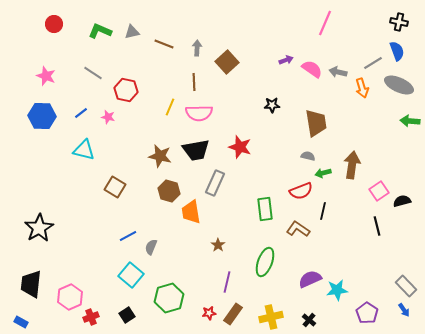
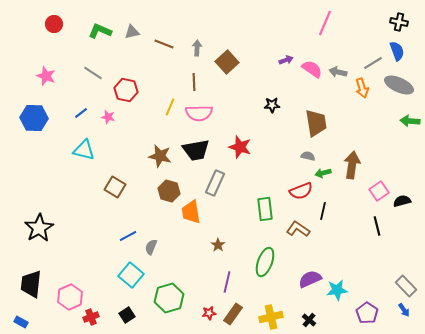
blue hexagon at (42, 116): moved 8 px left, 2 px down
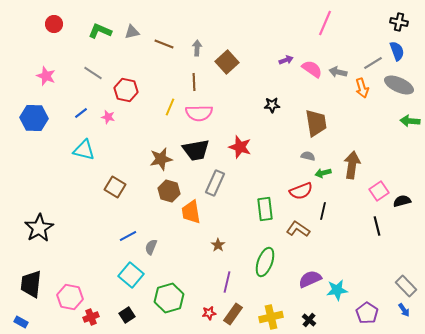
brown star at (160, 156): moved 1 px right, 3 px down; rotated 25 degrees counterclockwise
pink hexagon at (70, 297): rotated 25 degrees counterclockwise
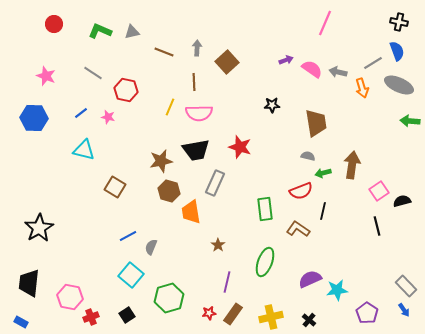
brown line at (164, 44): moved 8 px down
brown star at (161, 159): moved 2 px down
black trapezoid at (31, 284): moved 2 px left, 1 px up
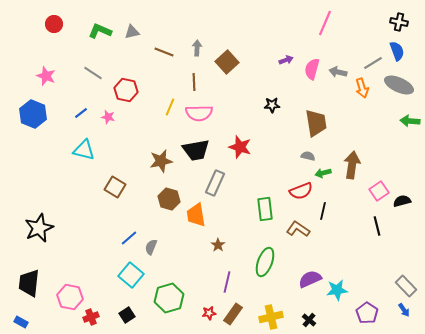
pink semicircle at (312, 69): rotated 110 degrees counterclockwise
blue hexagon at (34, 118): moved 1 px left, 4 px up; rotated 20 degrees clockwise
brown hexagon at (169, 191): moved 8 px down
orange trapezoid at (191, 212): moved 5 px right, 3 px down
black star at (39, 228): rotated 8 degrees clockwise
blue line at (128, 236): moved 1 px right, 2 px down; rotated 12 degrees counterclockwise
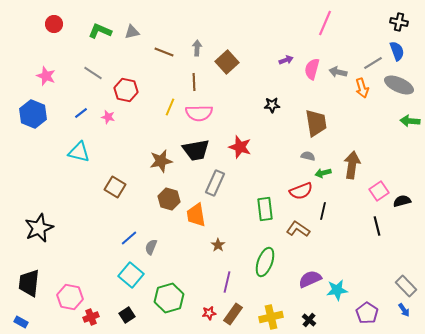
cyan triangle at (84, 150): moved 5 px left, 2 px down
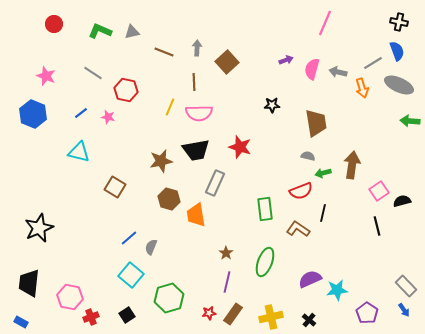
black line at (323, 211): moved 2 px down
brown star at (218, 245): moved 8 px right, 8 px down
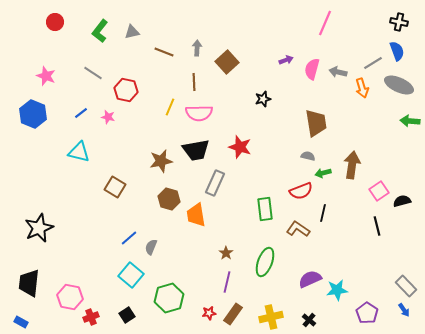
red circle at (54, 24): moved 1 px right, 2 px up
green L-shape at (100, 31): rotated 75 degrees counterclockwise
black star at (272, 105): moved 9 px left, 6 px up; rotated 14 degrees counterclockwise
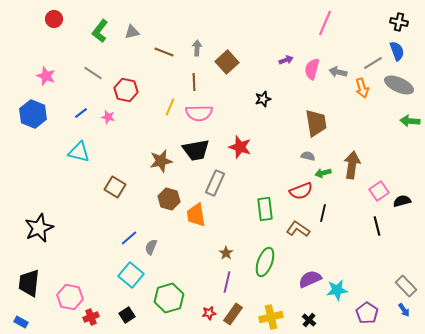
red circle at (55, 22): moved 1 px left, 3 px up
